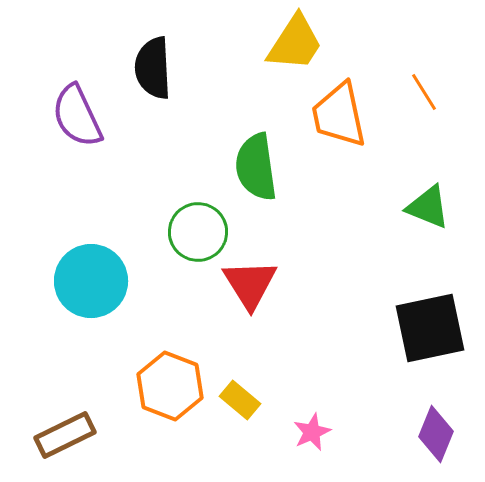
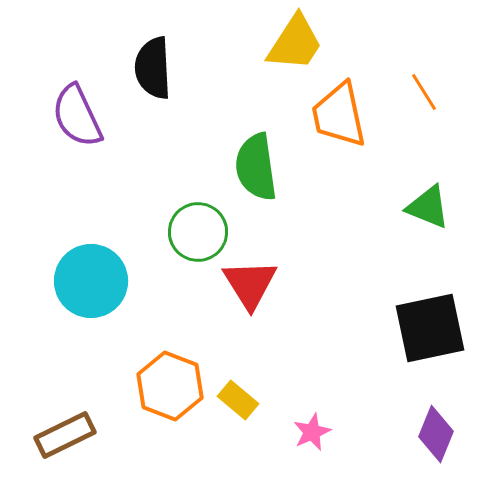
yellow rectangle: moved 2 px left
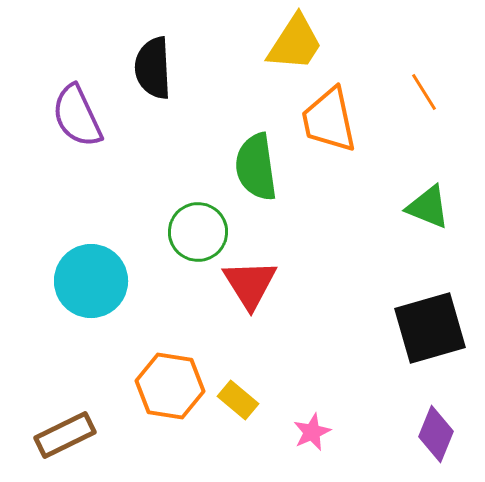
orange trapezoid: moved 10 px left, 5 px down
black square: rotated 4 degrees counterclockwise
orange hexagon: rotated 12 degrees counterclockwise
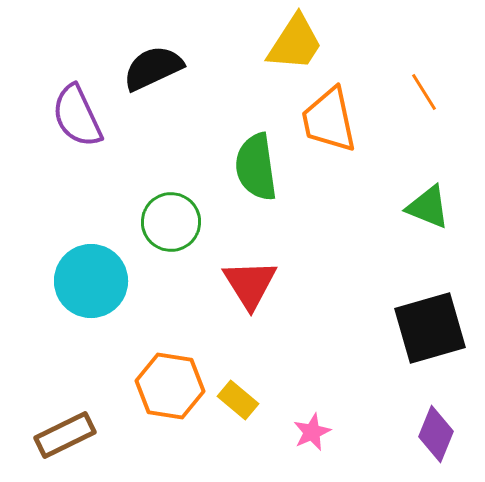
black semicircle: rotated 68 degrees clockwise
green circle: moved 27 px left, 10 px up
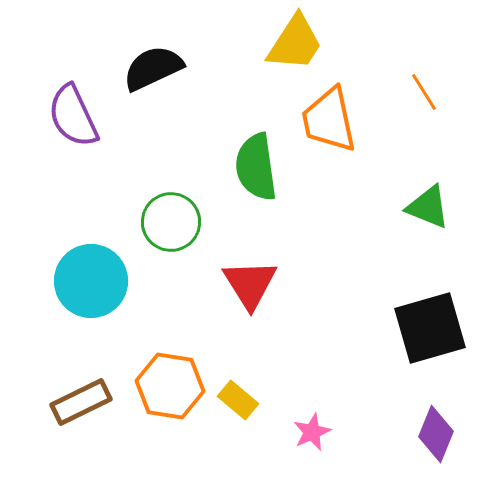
purple semicircle: moved 4 px left
brown rectangle: moved 16 px right, 33 px up
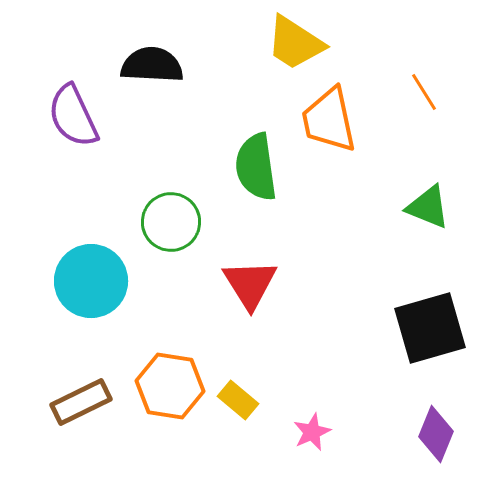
yellow trapezoid: rotated 90 degrees clockwise
black semicircle: moved 1 px left, 3 px up; rotated 28 degrees clockwise
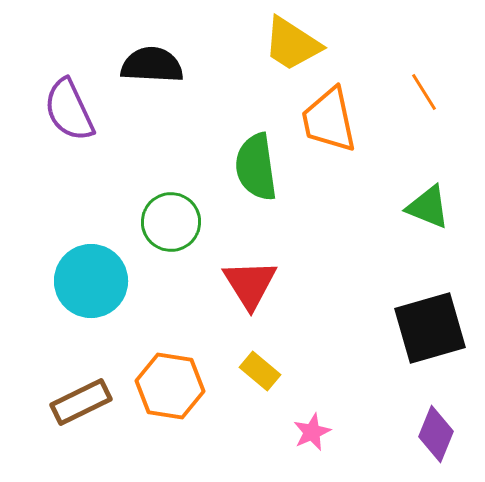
yellow trapezoid: moved 3 px left, 1 px down
purple semicircle: moved 4 px left, 6 px up
yellow rectangle: moved 22 px right, 29 px up
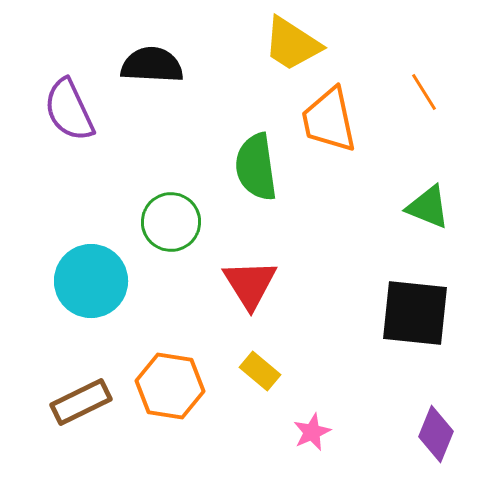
black square: moved 15 px left, 15 px up; rotated 22 degrees clockwise
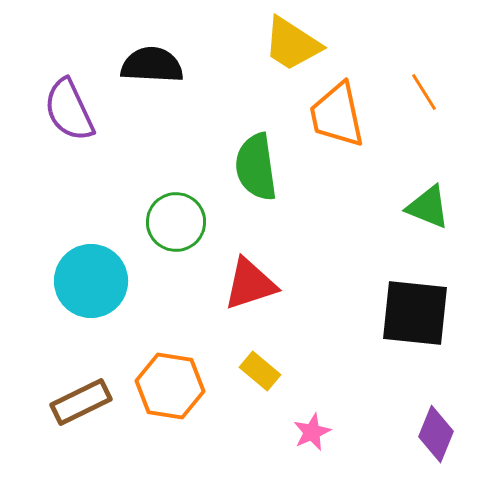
orange trapezoid: moved 8 px right, 5 px up
green circle: moved 5 px right
red triangle: rotated 44 degrees clockwise
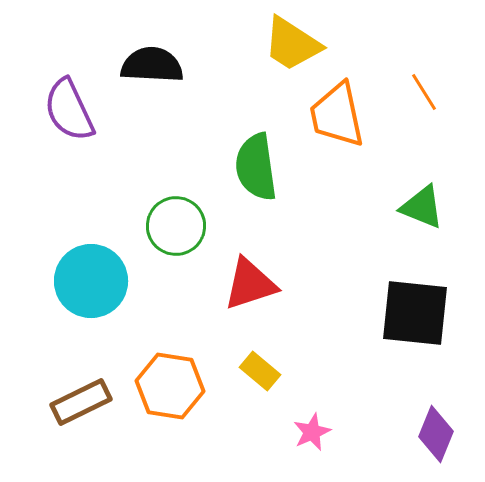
green triangle: moved 6 px left
green circle: moved 4 px down
